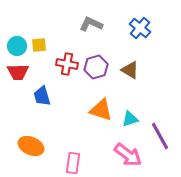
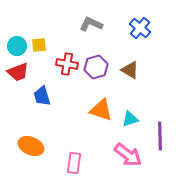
red trapezoid: rotated 20 degrees counterclockwise
purple line: rotated 28 degrees clockwise
pink rectangle: moved 1 px right
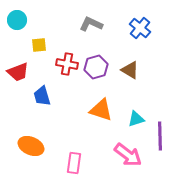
cyan circle: moved 26 px up
cyan triangle: moved 6 px right
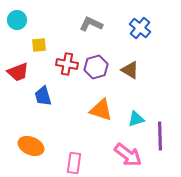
blue trapezoid: moved 1 px right
